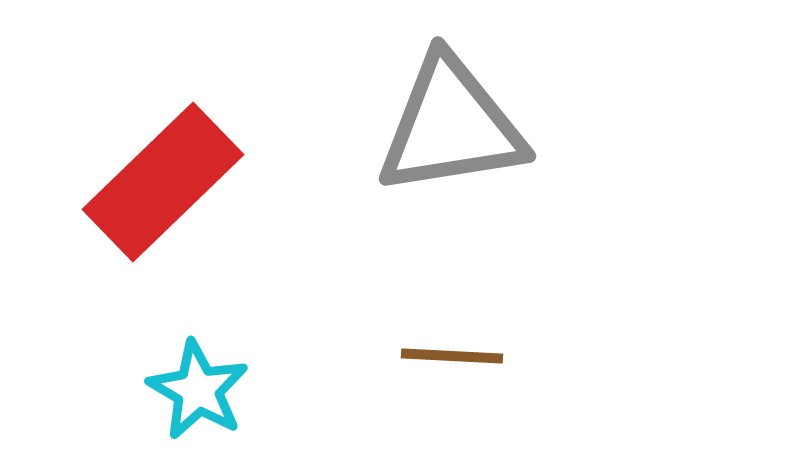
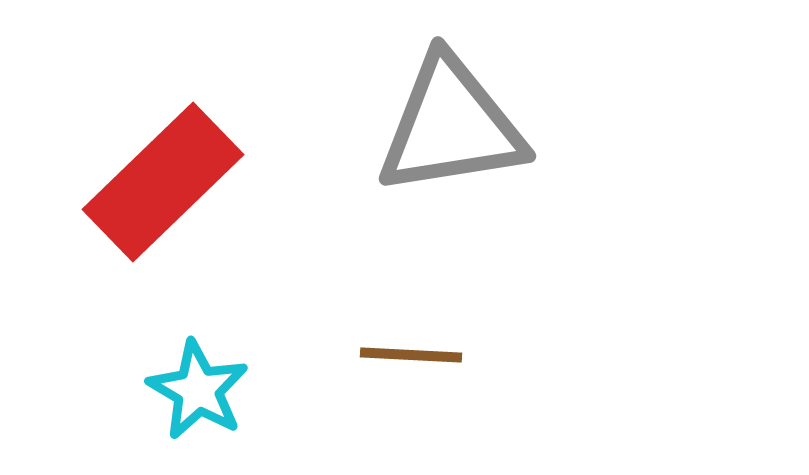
brown line: moved 41 px left, 1 px up
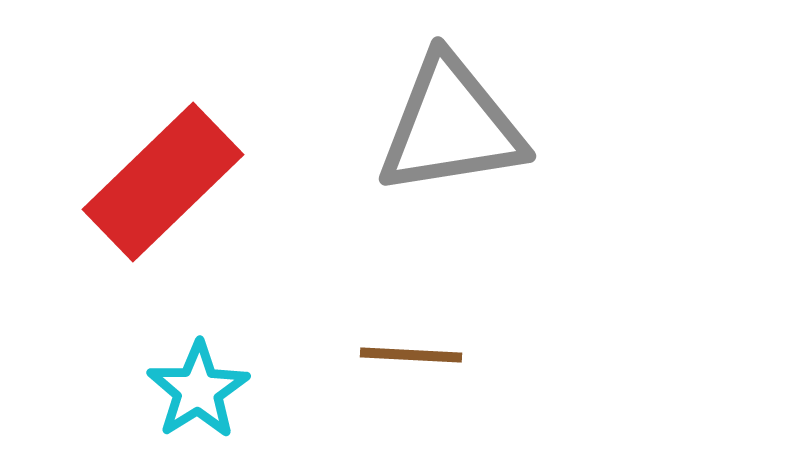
cyan star: rotated 10 degrees clockwise
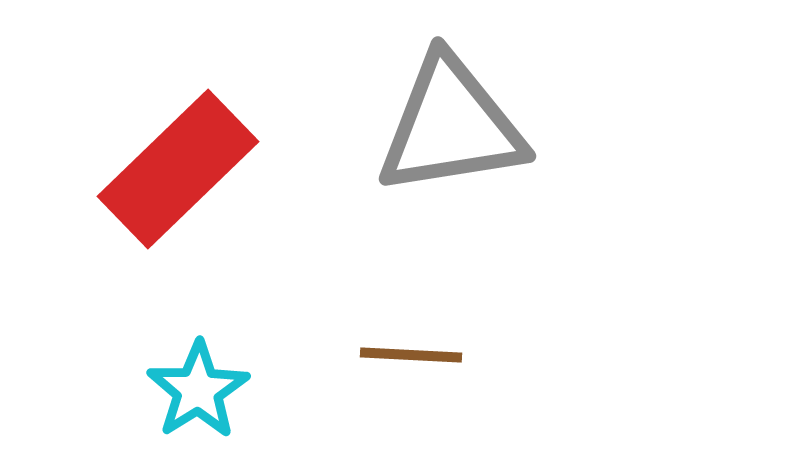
red rectangle: moved 15 px right, 13 px up
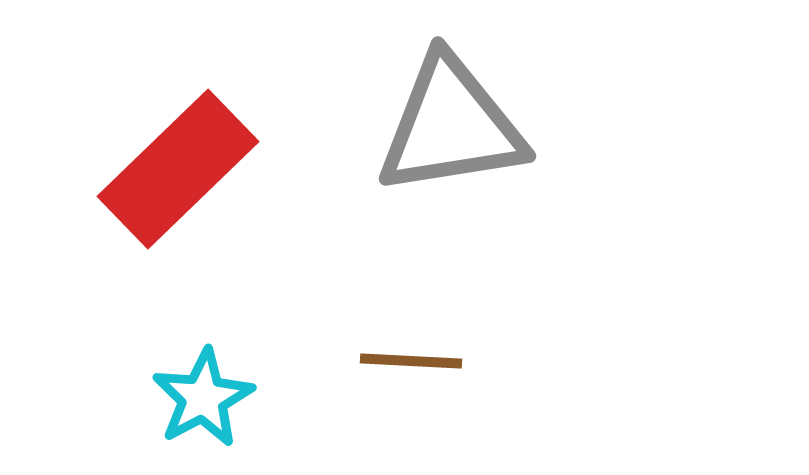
brown line: moved 6 px down
cyan star: moved 5 px right, 8 px down; rotated 4 degrees clockwise
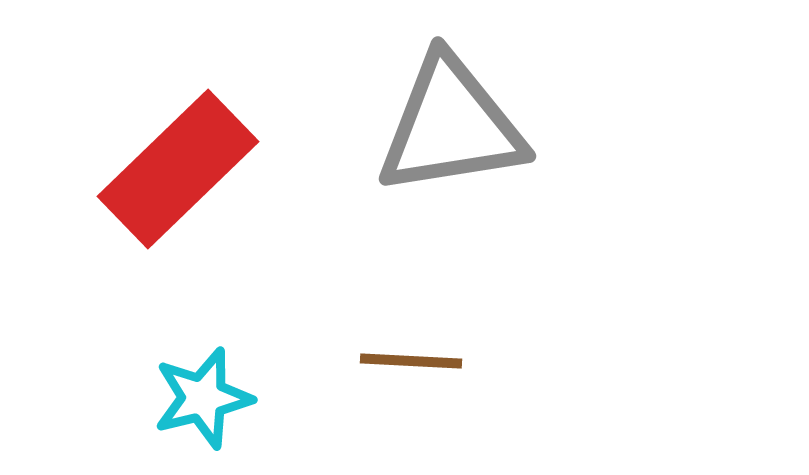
cyan star: rotated 14 degrees clockwise
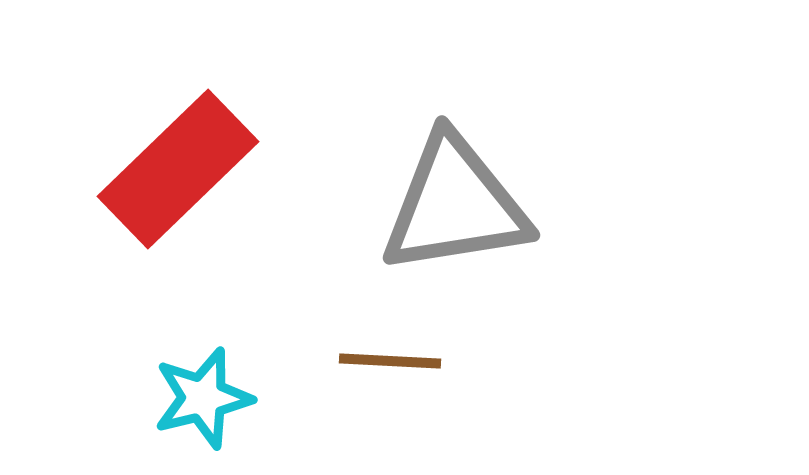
gray triangle: moved 4 px right, 79 px down
brown line: moved 21 px left
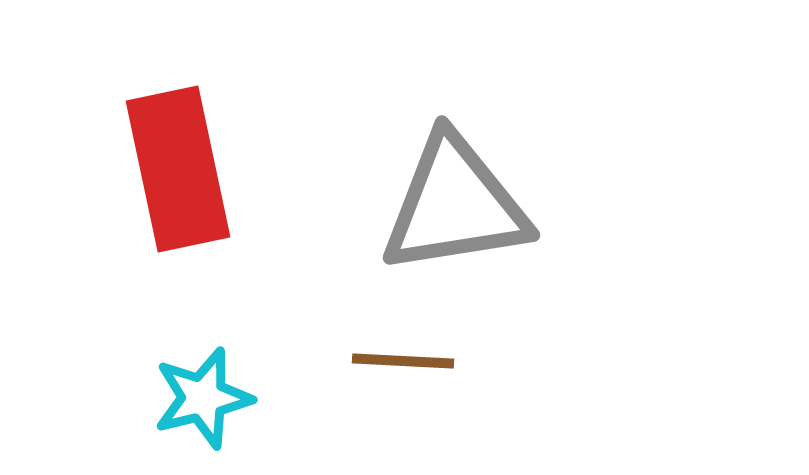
red rectangle: rotated 58 degrees counterclockwise
brown line: moved 13 px right
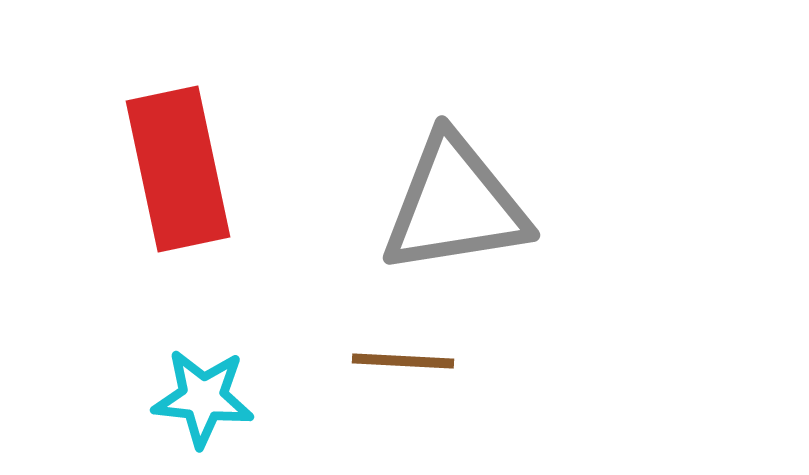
cyan star: rotated 20 degrees clockwise
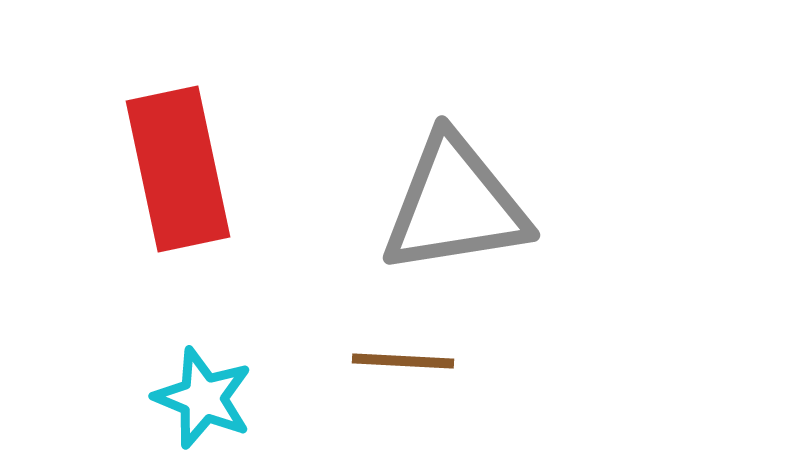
cyan star: rotated 16 degrees clockwise
